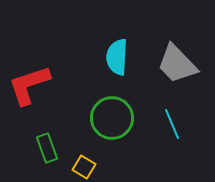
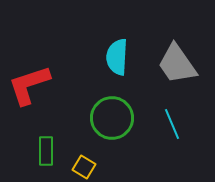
gray trapezoid: rotated 9 degrees clockwise
green rectangle: moved 1 px left, 3 px down; rotated 20 degrees clockwise
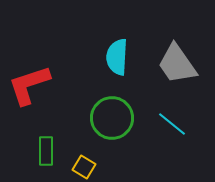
cyan line: rotated 28 degrees counterclockwise
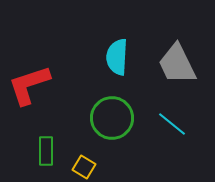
gray trapezoid: rotated 9 degrees clockwise
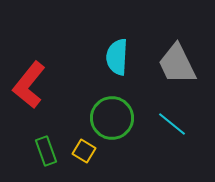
red L-shape: rotated 33 degrees counterclockwise
green rectangle: rotated 20 degrees counterclockwise
yellow square: moved 16 px up
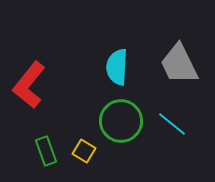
cyan semicircle: moved 10 px down
gray trapezoid: moved 2 px right
green circle: moved 9 px right, 3 px down
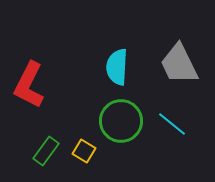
red L-shape: rotated 12 degrees counterclockwise
green rectangle: rotated 56 degrees clockwise
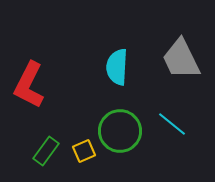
gray trapezoid: moved 2 px right, 5 px up
green circle: moved 1 px left, 10 px down
yellow square: rotated 35 degrees clockwise
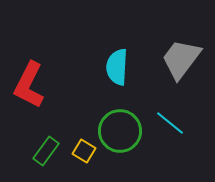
gray trapezoid: rotated 63 degrees clockwise
cyan line: moved 2 px left, 1 px up
yellow square: rotated 35 degrees counterclockwise
